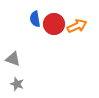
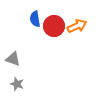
red circle: moved 2 px down
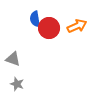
red circle: moved 5 px left, 2 px down
